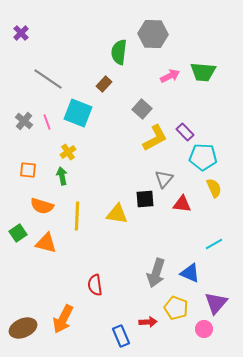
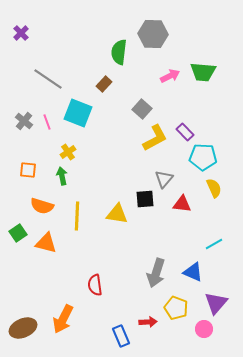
blue triangle: moved 3 px right, 1 px up
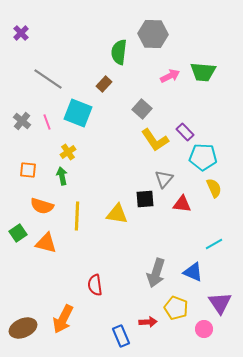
gray cross: moved 2 px left
yellow L-shape: moved 2 px down; rotated 84 degrees clockwise
purple triangle: moved 4 px right; rotated 15 degrees counterclockwise
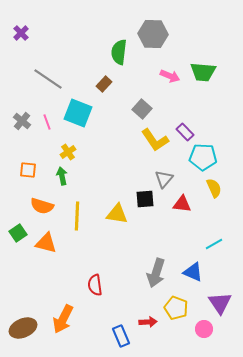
pink arrow: rotated 48 degrees clockwise
